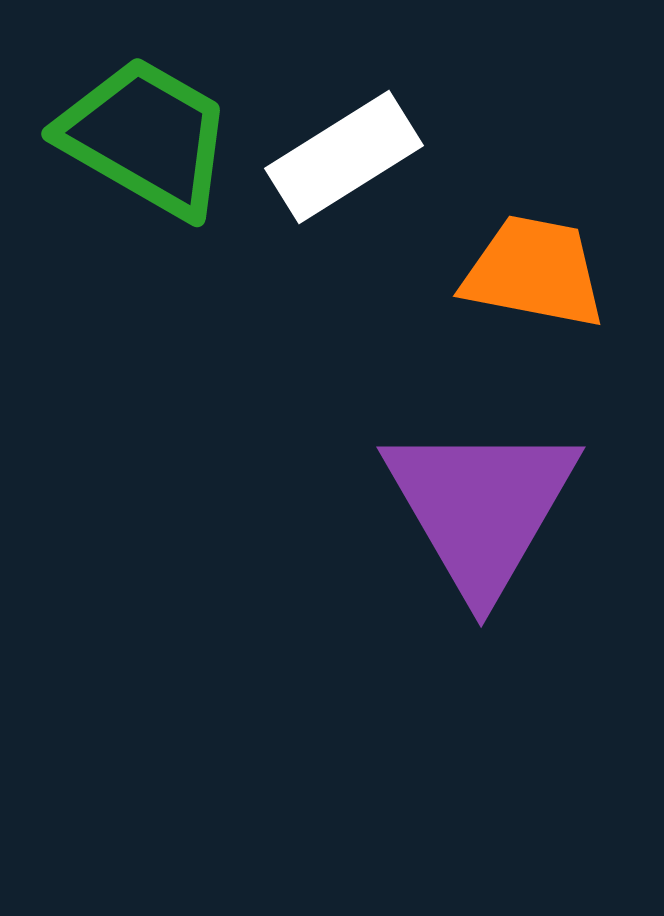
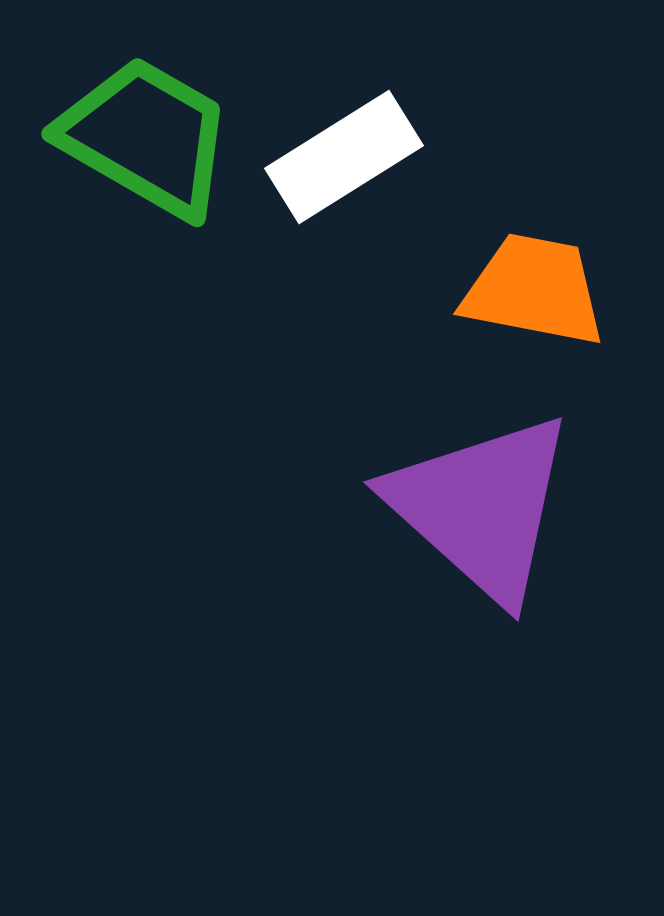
orange trapezoid: moved 18 px down
purple triangle: rotated 18 degrees counterclockwise
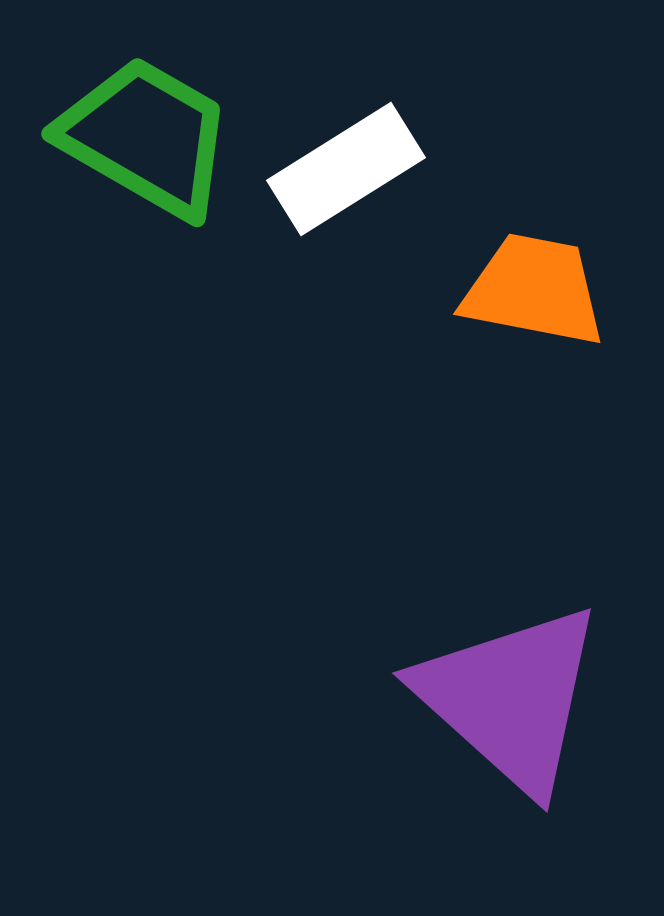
white rectangle: moved 2 px right, 12 px down
purple triangle: moved 29 px right, 191 px down
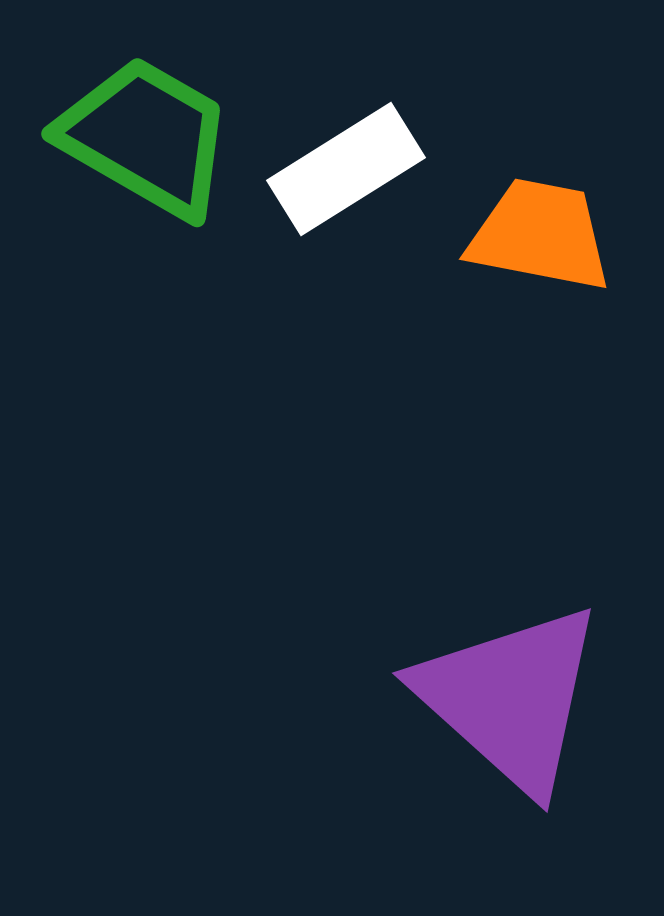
orange trapezoid: moved 6 px right, 55 px up
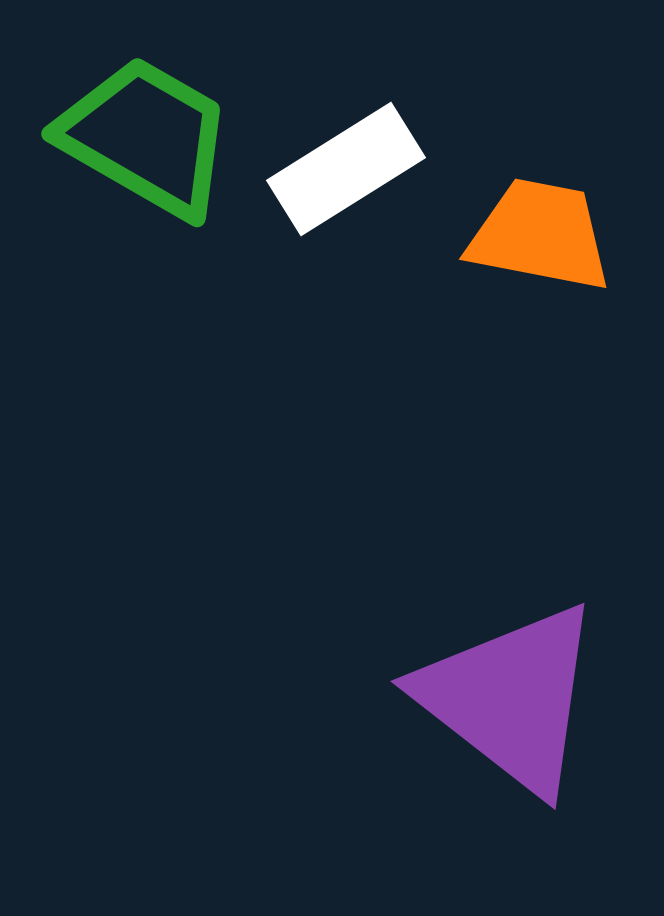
purple triangle: rotated 4 degrees counterclockwise
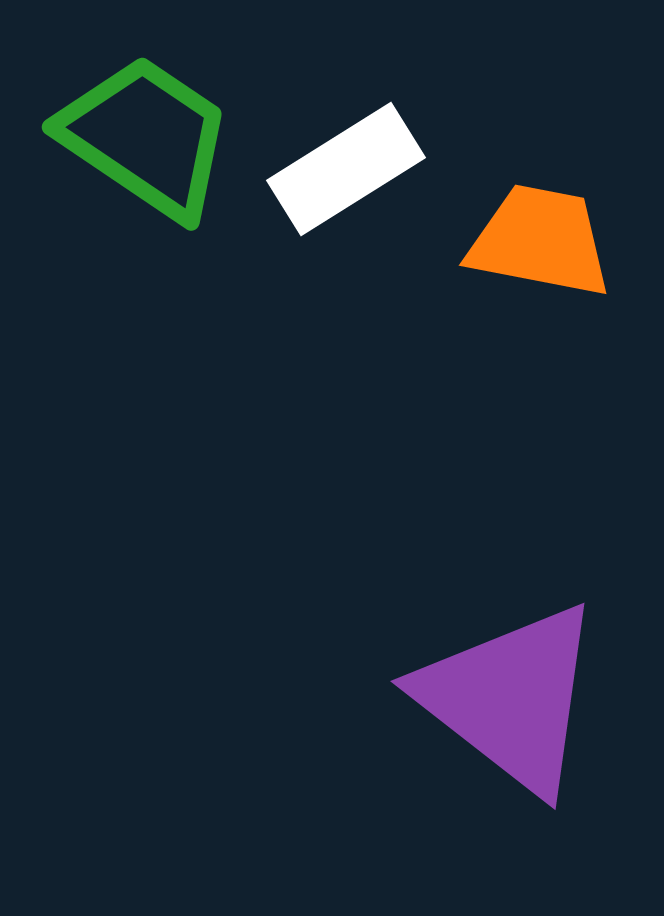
green trapezoid: rotated 4 degrees clockwise
orange trapezoid: moved 6 px down
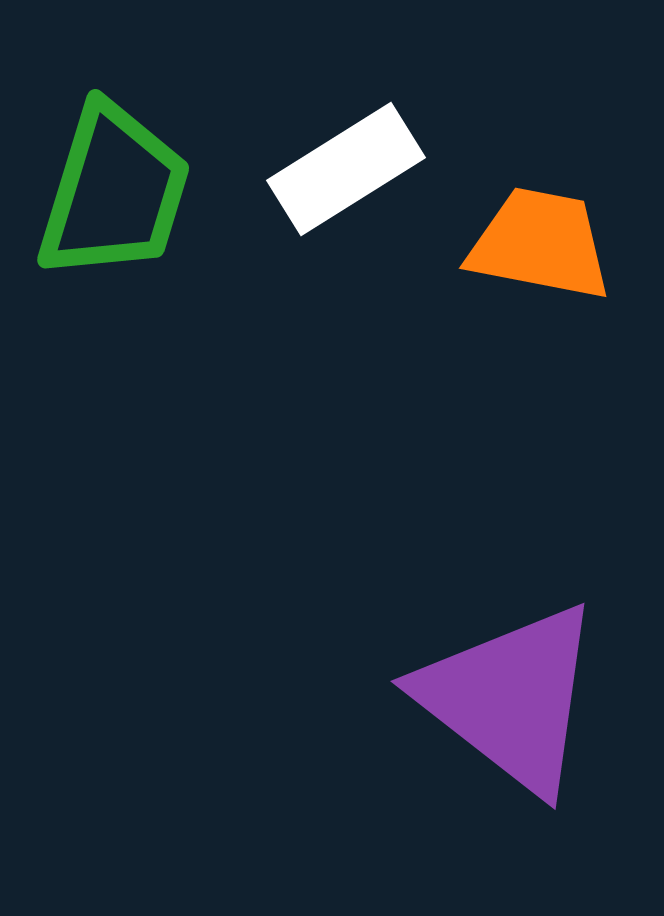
green trapezoid: moved 32 px left, 55 px down; rotated 73 degrees clockwise
orange trapezoid: moved 3 px down
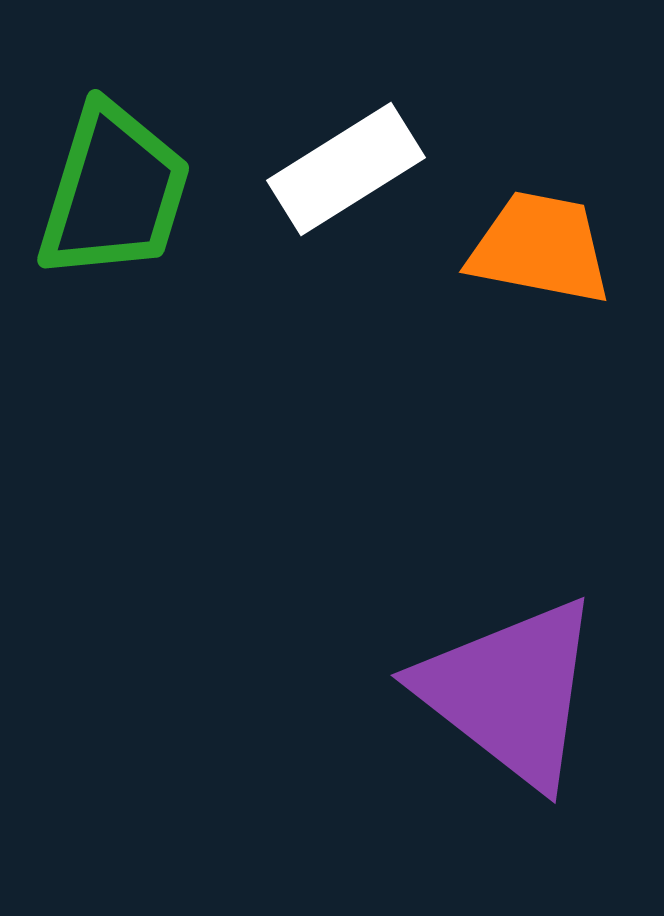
orange trapezoid: moved 4 px down
purple triangle: moved 6 px up
